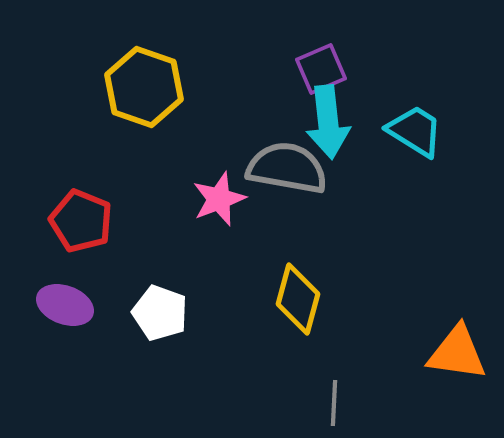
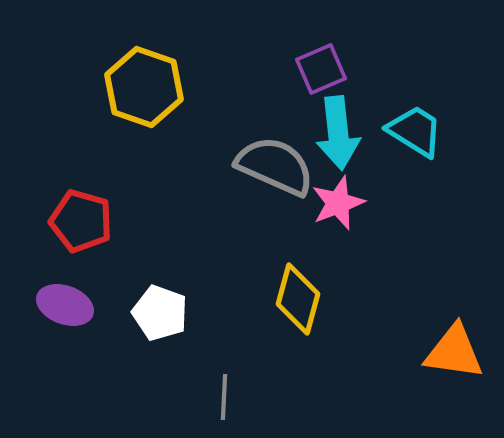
cyan arrow: moved 10 px right, 11 px down
gray semicircle: moved 12 px left, 2 px up; rotated 14 degrees clockwise
pink star: moved 119 px right, 4 px down
red pentagon: rotated 6 degrees counterclockwise
orange triangle: moved 3 px left, 1 px up
gray line: moved 110 px left, 6 px up
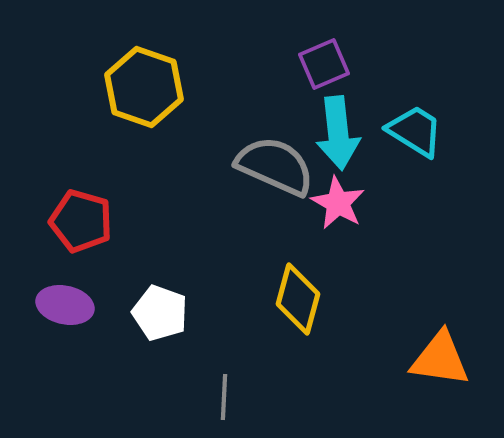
purple square: moved 3 px right, 5 px up
pink star: rotated 22 degrees counterclockwise
purple ellipse: rotated 8 degrees counterclockwise
orange triangle: moved 14 px left, 7 px down
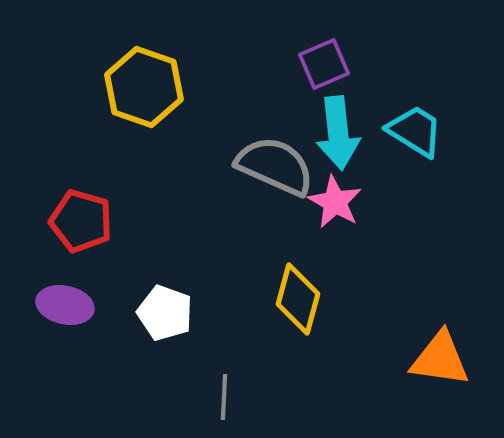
pink star: moved 3 px left, 1 px up
white pentagon: moved 5 px right
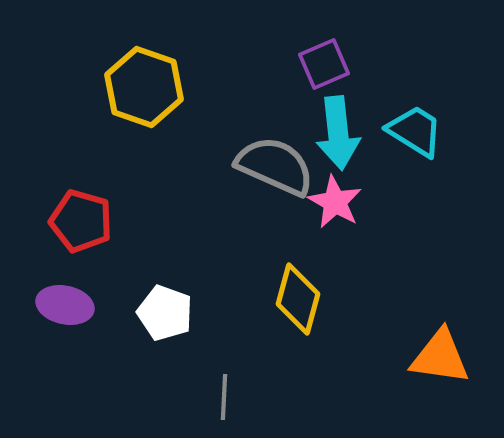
orange triangle: moved 2 px up
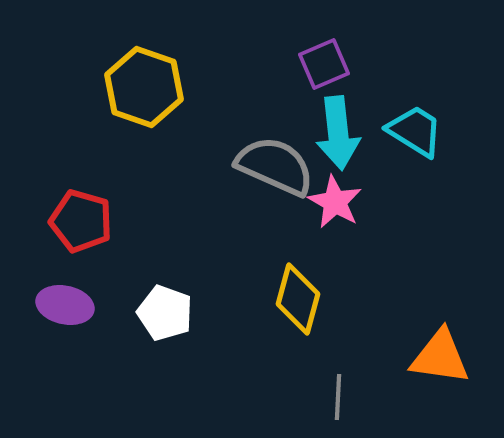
gray line: moved 114 px right
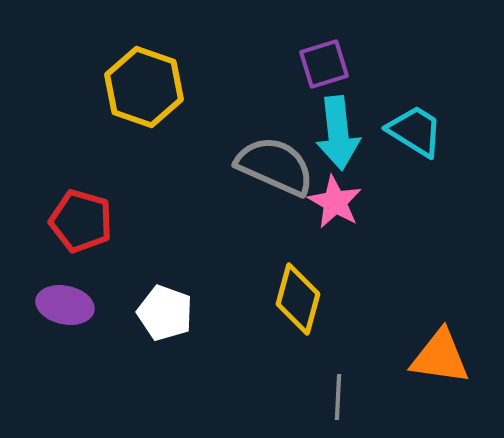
purple square: rotated 6 degrees clockwise
